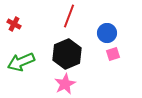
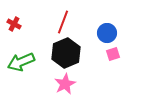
red line: moved 6 px left, 6 px down
black hexagon: moved 1 px left, 1 px up
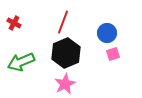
red cross: moved 1 px up
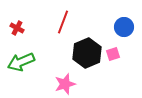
red cross: moved 3 px right, 5 px down
blue circle: moved 17 px right, 6 px up
black hexagon: moved 21 px right
pink star: rotated 10 degrees clockwise
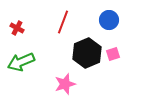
blue circle: moved 15 px left, 7 px up
